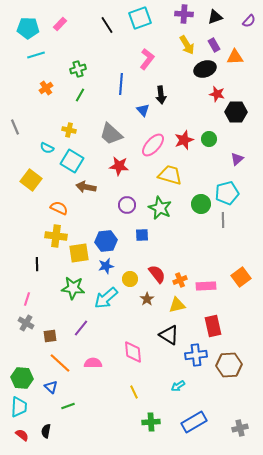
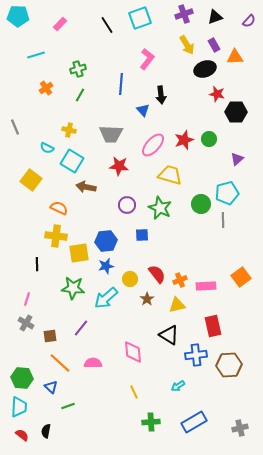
purple cross at (184, 14): rotated 24 degrees counterclockwise
cyan pentagon at (28, 28): moved 10 px left, 12 px up
gray trapezoid at (111, 134): rotated 40 degrees counterclockwise
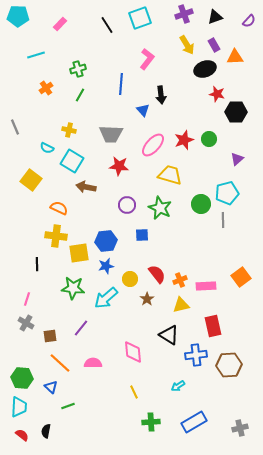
yellow triangle at (177, 305): moved 4 px right
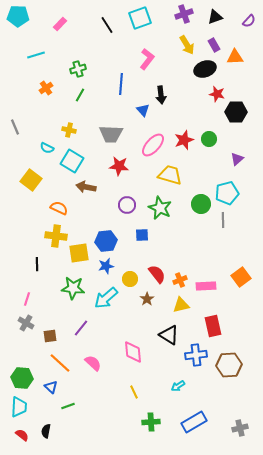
pink semicircle at (93, 363): rotated 42 degrees clockwise
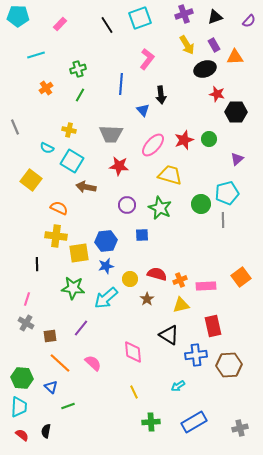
red semicircle at (157, 274): rotated 36 degrees counterclockwise
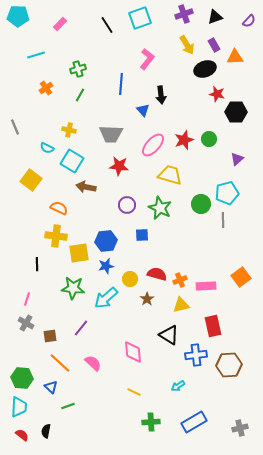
yellow line at (134, 392): rotated 40 degrees counterclockwise
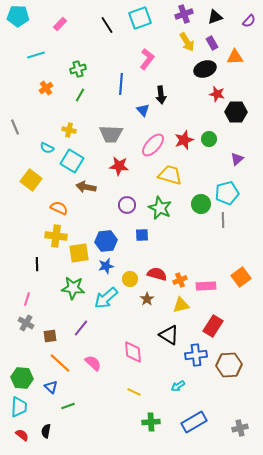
yellow arrow at (187, 45): moved 3 px up
purple rectangle at (214, 45): moved 2 px left, 2 px up
red rectangle at (213, 326): rotated 45 degrees clockwise
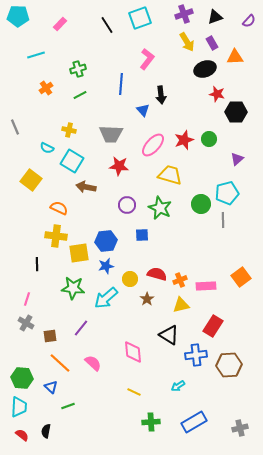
green line at (80, 95): rotated 32 degrees clockwise
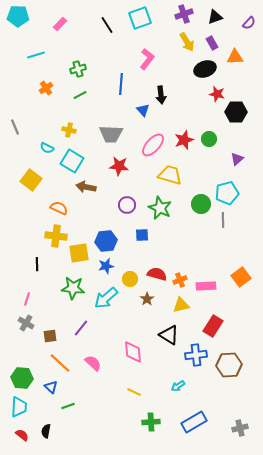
purple semicircle at (249, 21): moved 2 px down
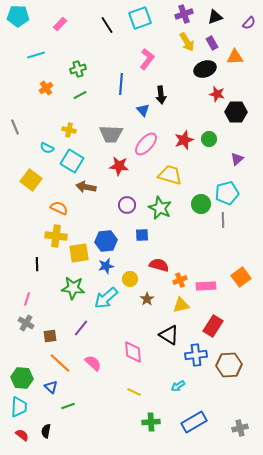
pink ellipse at (153, 145): moved 7 px left, 1 px up
red semicircle at (157, 274): moved 2 px right, 9 px up
